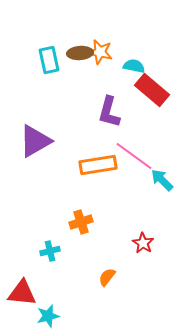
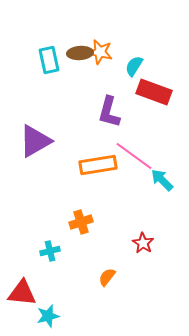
cyan semicircle: rotated 70 degrees counterclockwise
red rectangle: moved 2 px right, 2 px down; rotated 20 degrees counterclockwise
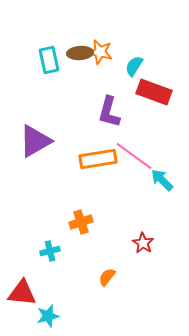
orange rectangle: moved 6 px up
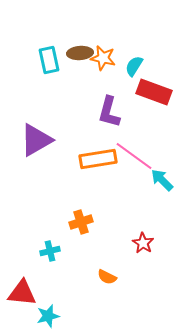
orange star: moved 3 px right, 6 px down
purple triangle: moved 1 px right, 1 px up
orange semicircle: rotated 102 degrees counterclockwise
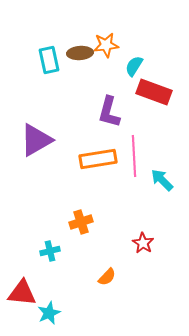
orange star: moved 3 px right, 13 px up; rotated 20 degrees counterclockwise
pink line: rotated 51 degrees clockwise
orange semicircle: rotated 72 degrees counterclockwise
cyan star: moved 1 px right, 3 px up; rotated 10 degrees counterclockwise
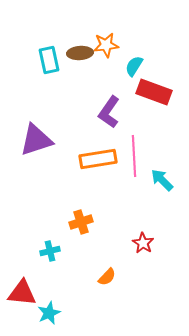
purple L-shape: rotated 20 degrees clockwise
purple triangle: rotated 12 degrees clockwise
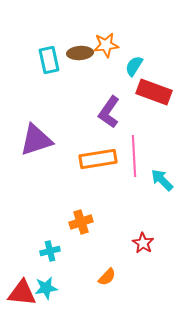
cyan star: moved 3 px left, 25 px up; rotated 15 degrees clockwise
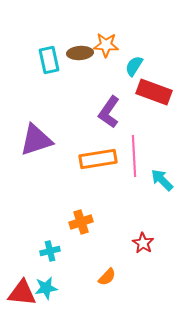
orange star: rotated 10 degrees clockwise
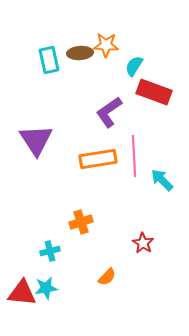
purple L-shape: rotated 20 degrees clockwise
purple triangle: rotated 45 degrees counterclockwise
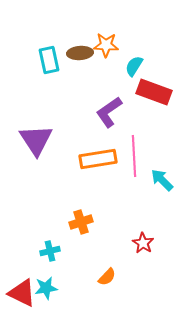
red triangle: rotated 20 degrees clockwise
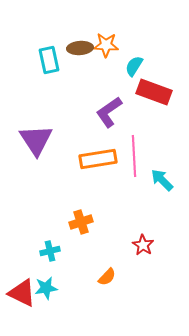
brown ellipse: moved 5 px up
red star: moved 2 px down
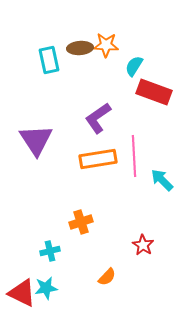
purple L-shape: moved 11 px left, 6 px down
